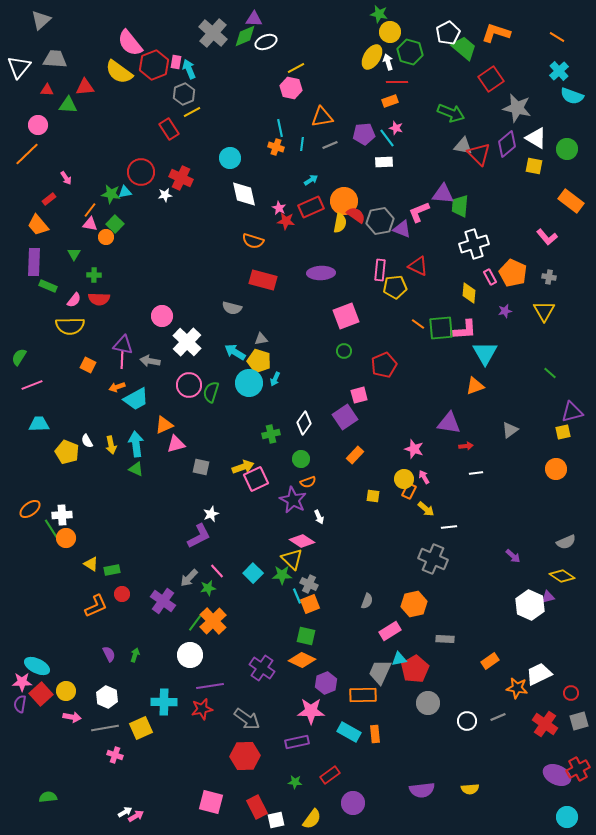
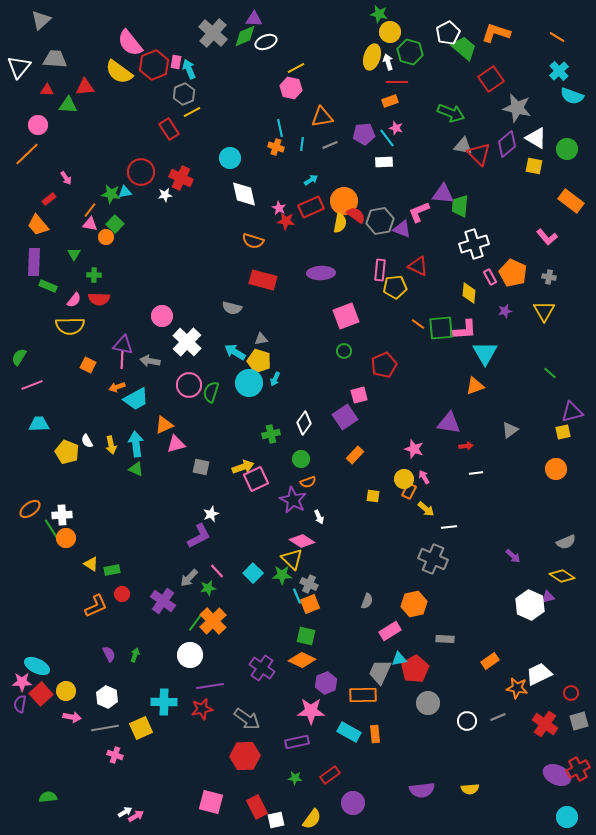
yellow ellipse at (372, 57): rotated 15 degrees counterclockwise
green star at (295, 782): moved 4 px up
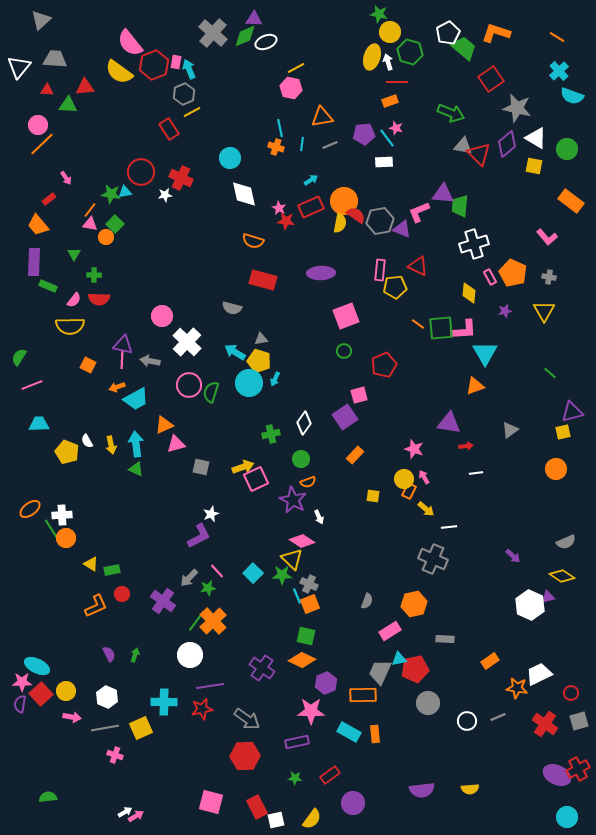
orange line at (27, 154): moved 15 px right, 10 px up
red pentagon at (415, 669): rotated 20 degrees clockwise
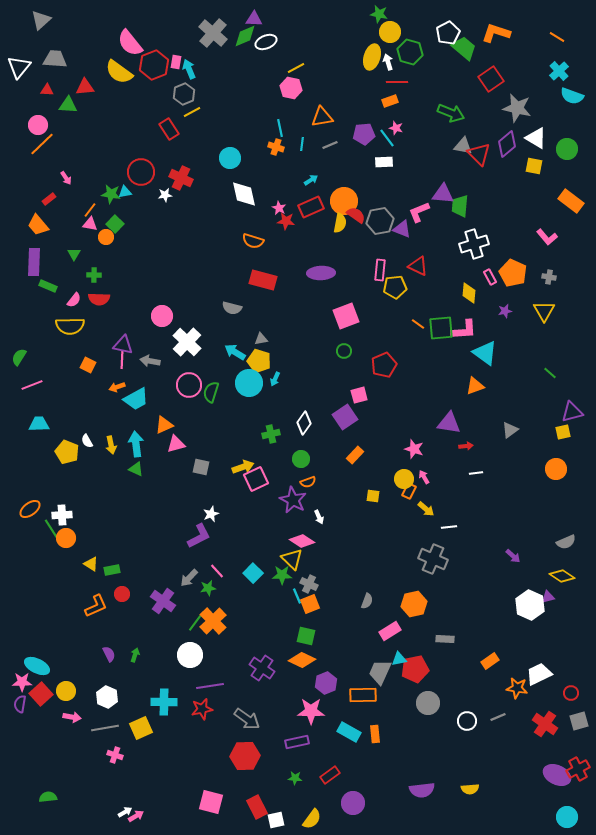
cyan triangle at (485, 353): rotated 24 degrees counterclockwise
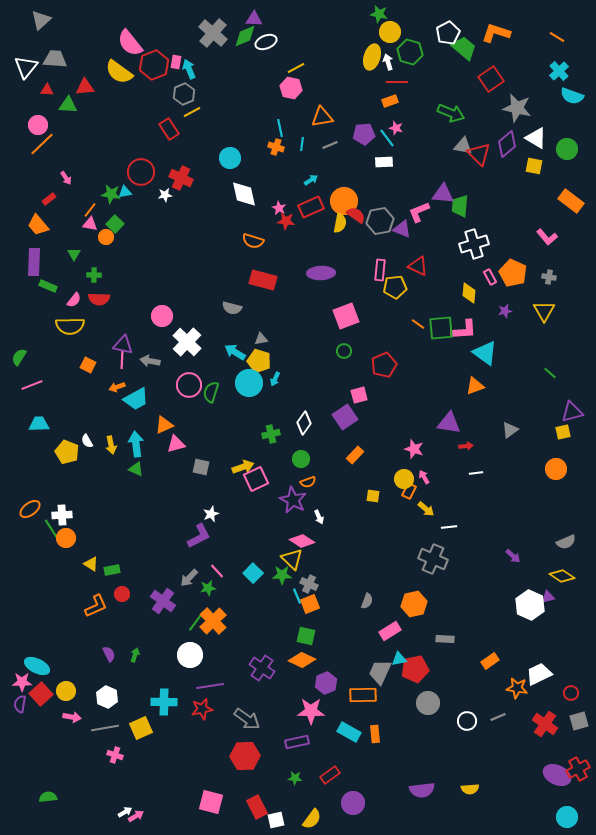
white triangle at (19, 67): moved 7 px right
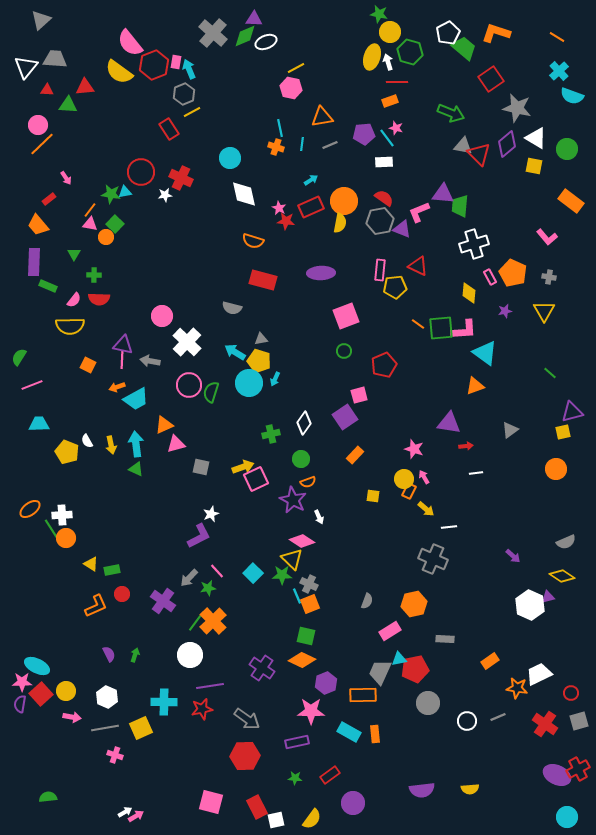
red semicircle at (356, 215): moved 28 px right, 17 px up
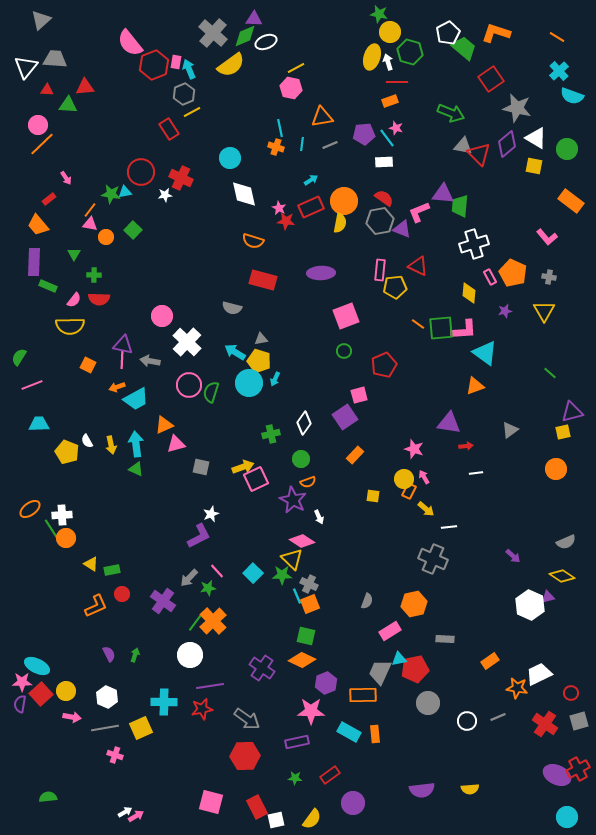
yellow semicircle at (119, 72): moved 112 px right, 7 px up; rotated 72 degrees counterclockwise
green square at (115, 224): moved 18 px right, 6 px down
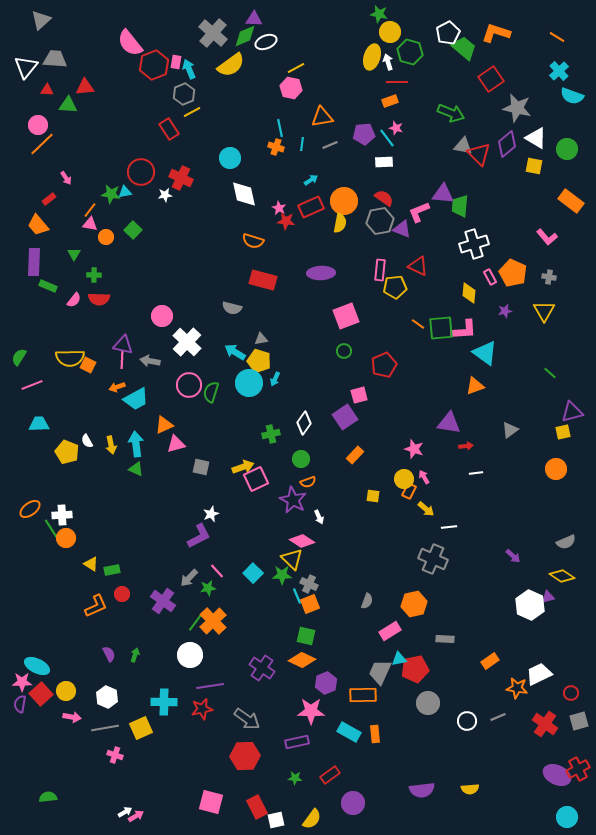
yellow semicircle at (70, 326): moved 32 px down
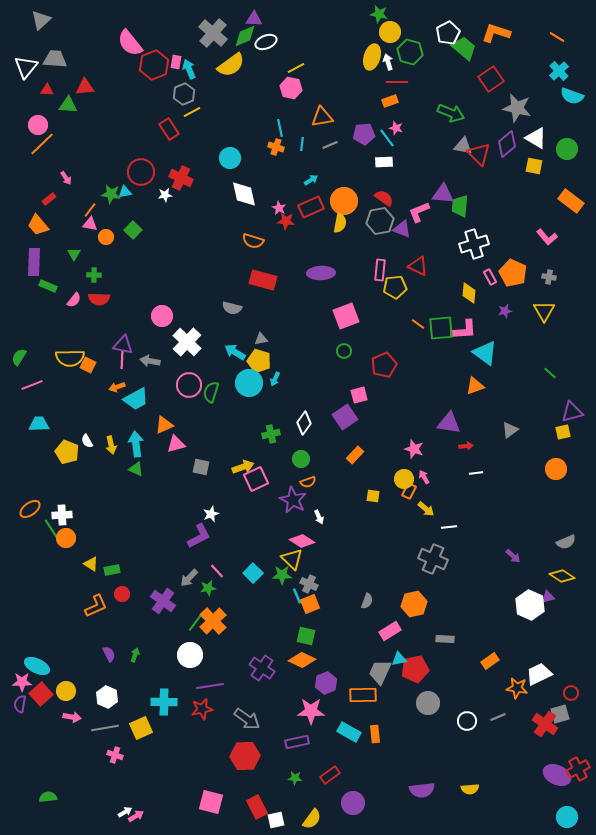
gray square at (579, 721): moved 19 px left, 7 px up
